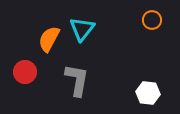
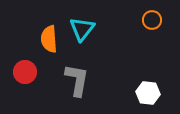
orange semicircle: rotated 32 degrees counterclockwise
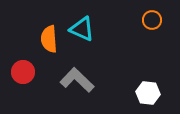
cyan triangle: rotated 44 degrees counterclockwise
red circle: moved 2 px left
gray L-shape: rotated 56 degrees counterclockwise
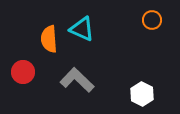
white hexagon: moved 6 px left, 1 px down; rotated 20 degrees clockwise
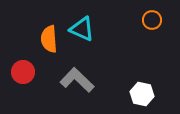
white hexagon: rotated 15 degrees counterclockwise
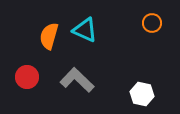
orange circle: moved 3 px down
cyan triangle: moved 3 px right, 1 px down
orange semicircle: moved 3 px up; rotated 20 degrees clockwise
red circle: moved 4 px right, 5 px down
